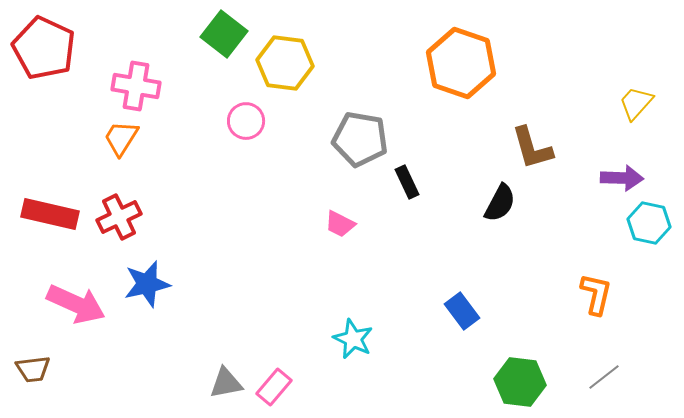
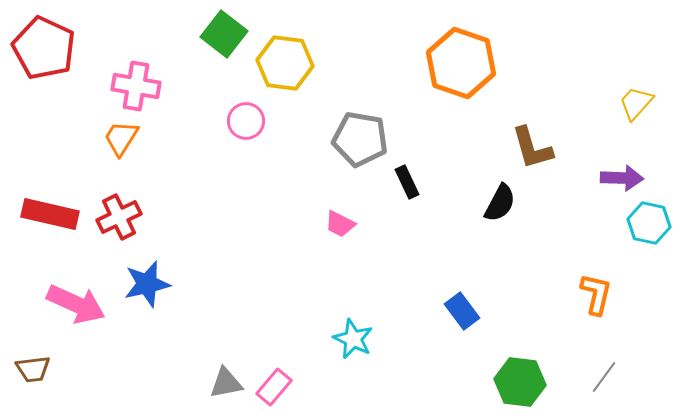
gray line: rotated 16 degrees counterclockwise
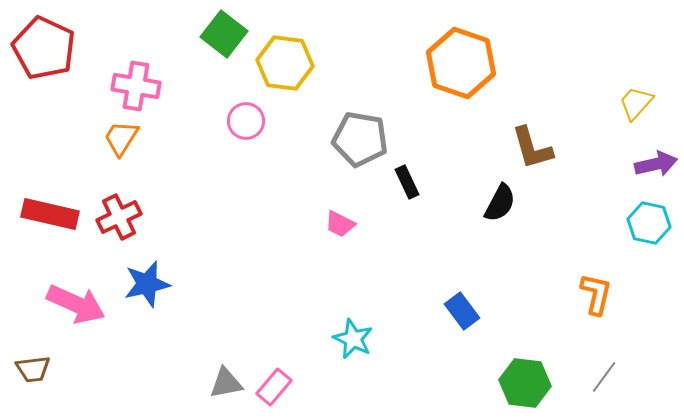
purple arrow: moved 34 px right, 14 px up; rotated 15 degrees counterclockwise
green hexagon: moved 5 px right, 1 px down
